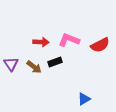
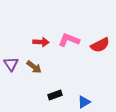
black rectangle: moved 33 px down
blue triangle: moved 3 px down
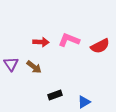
red semicircle: moved 1 px down
